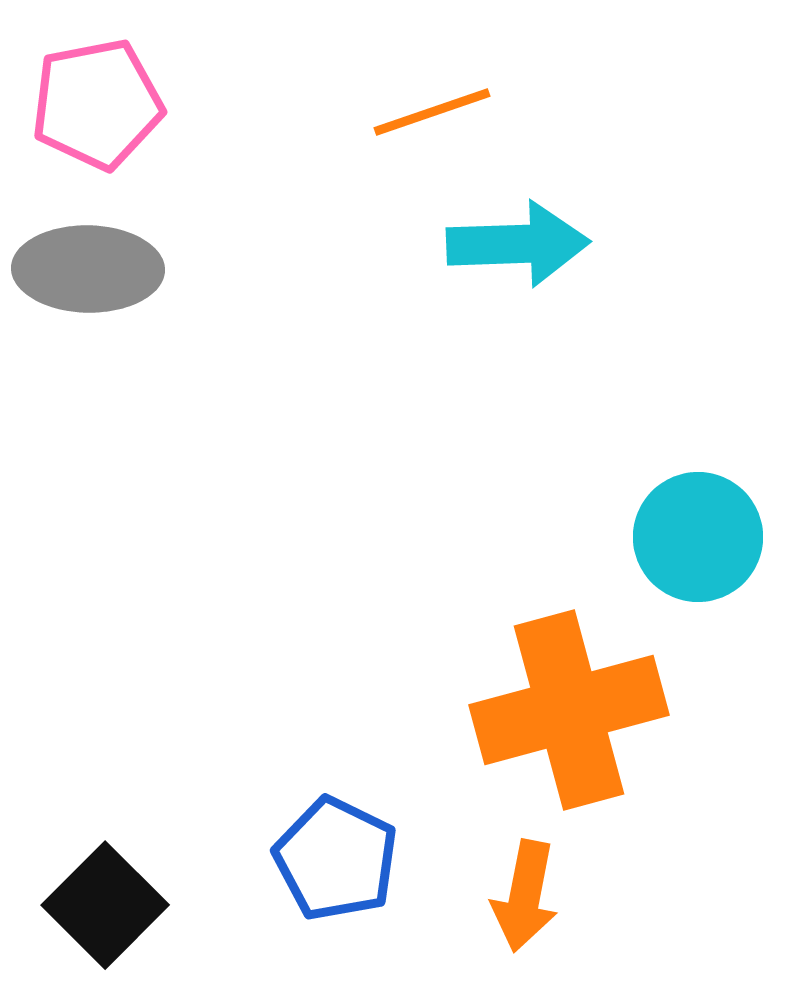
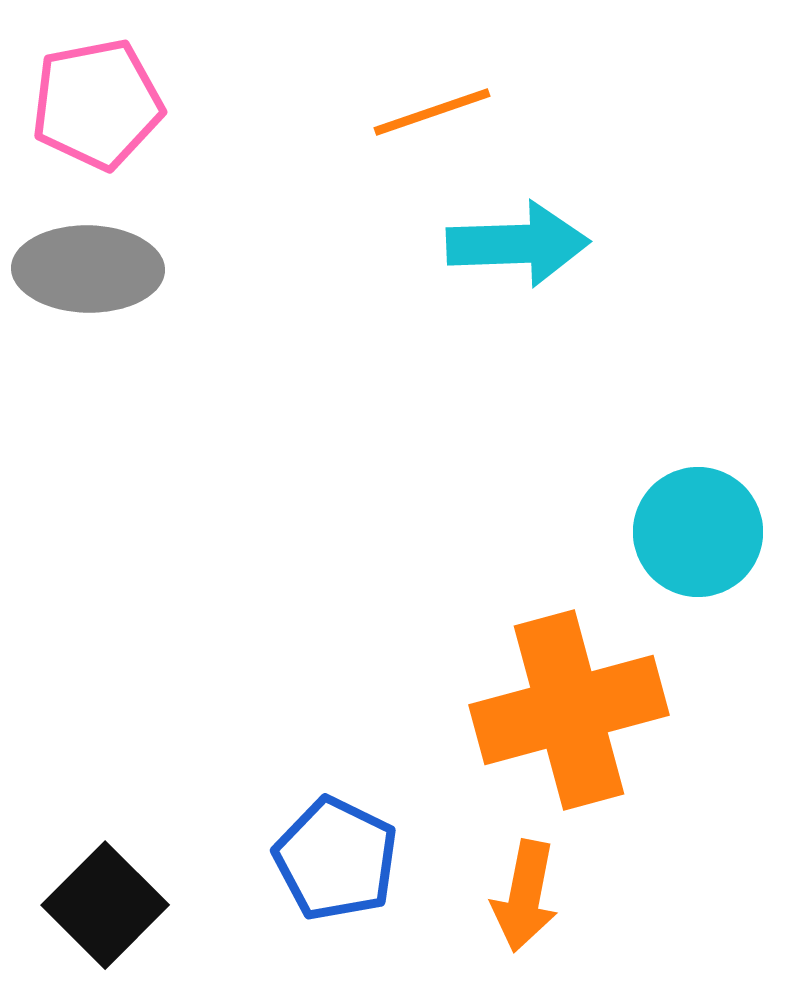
cyan circle: moved 5 px up
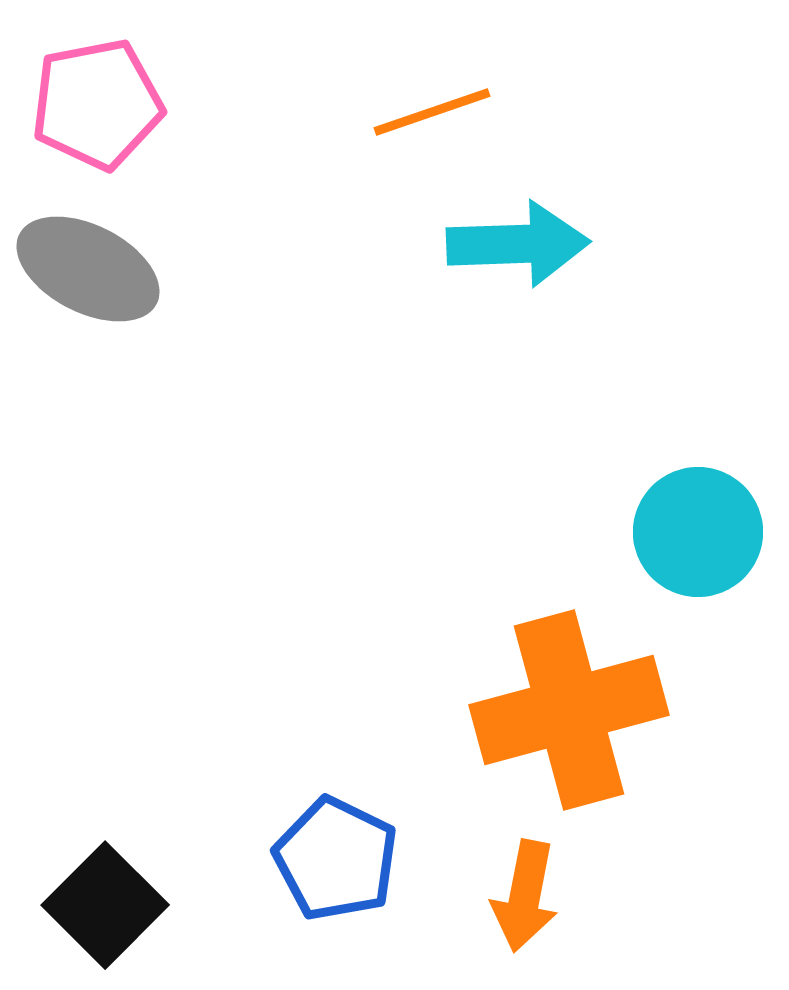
gray ellipse: rotated 26 degrees clockwise
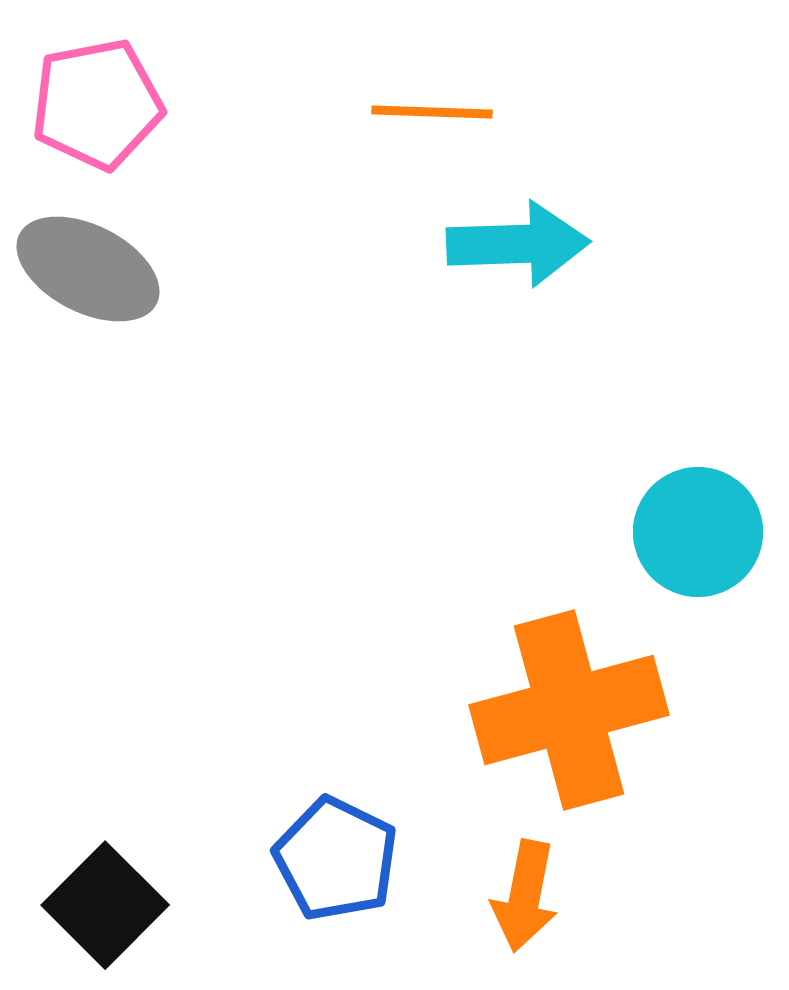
orange line: rotated 21 degrees clockwise
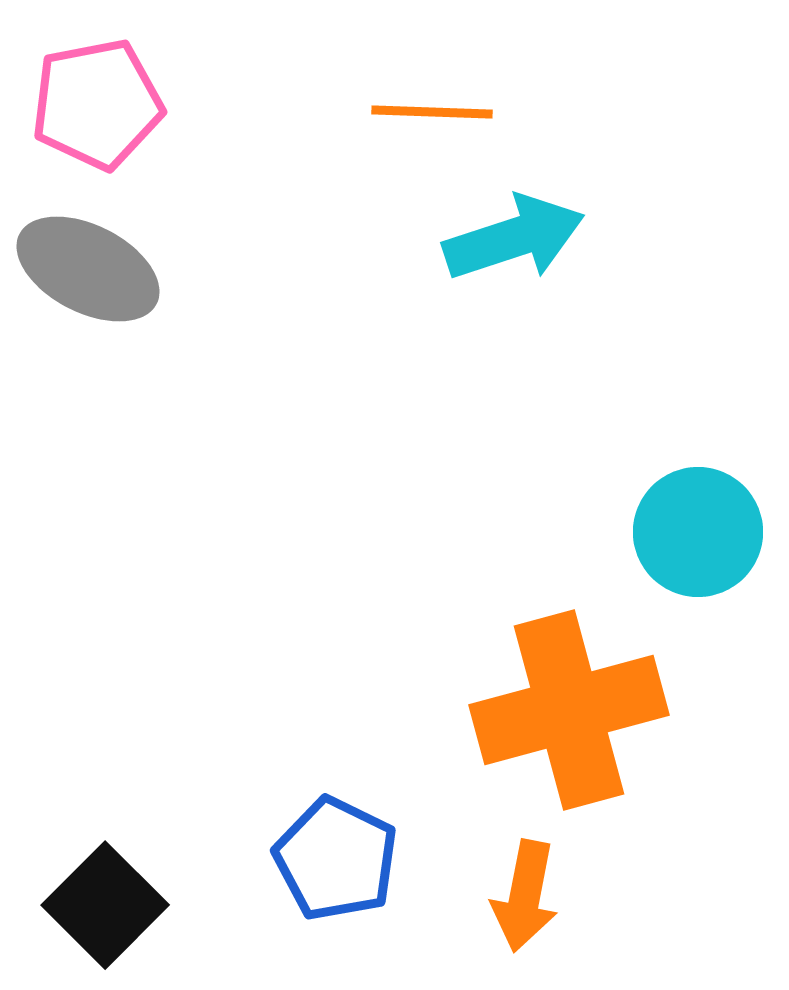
cyan arrow: moved 4 px left, 6 px up; rotated 16 degrees counterclockwise
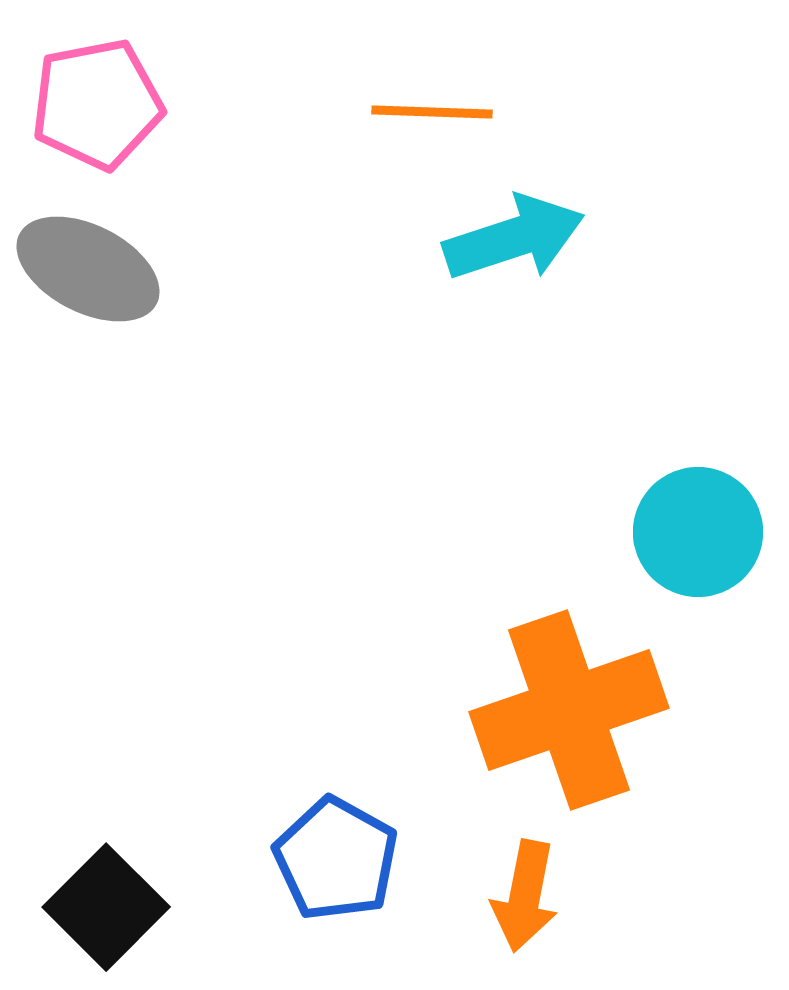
orange cross: rotated 4 degrees counterclockwise
blue pentagon: rotated 3 degrees clockwise
black square: moved 1 px right, 2 px down
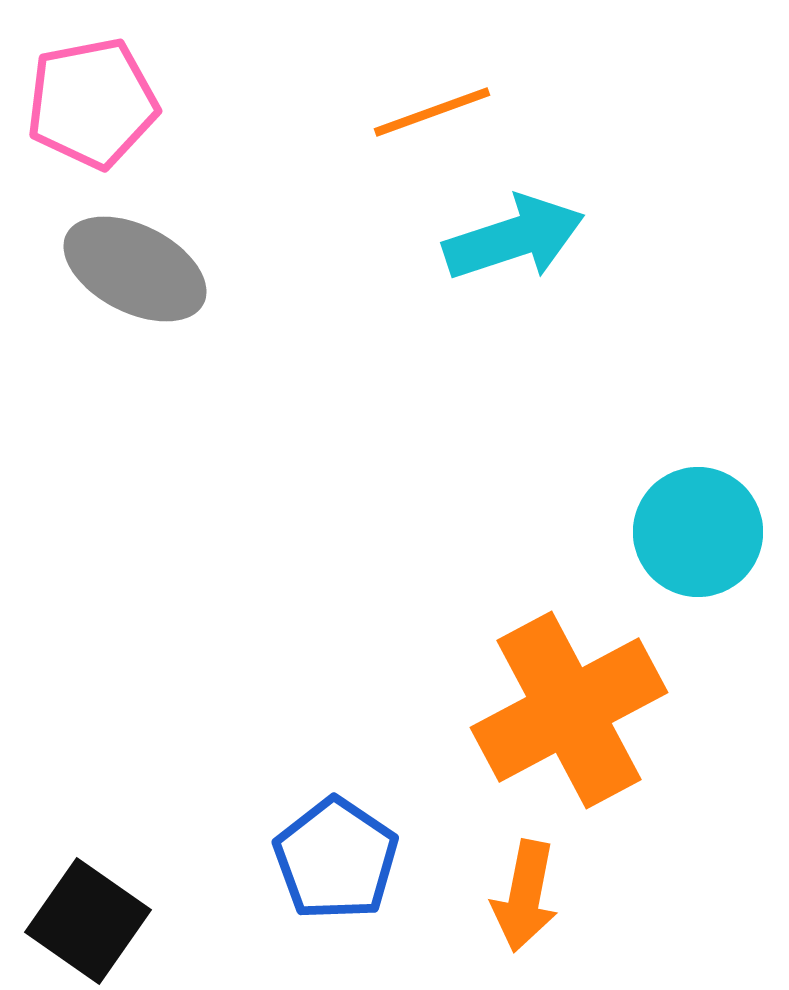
pink pentagon: moved 5 px left, 1 px up
orange line: rotated 22 degrees counterclockwise
gray ellipse: moved 47 px right
orange cross: rotated 9 degrees counterclockwise
blue pentagon: rotated 5 degrees clockwise
black square: moved 18 px left, 14 px down; rotated 10 degrees counterclockwise
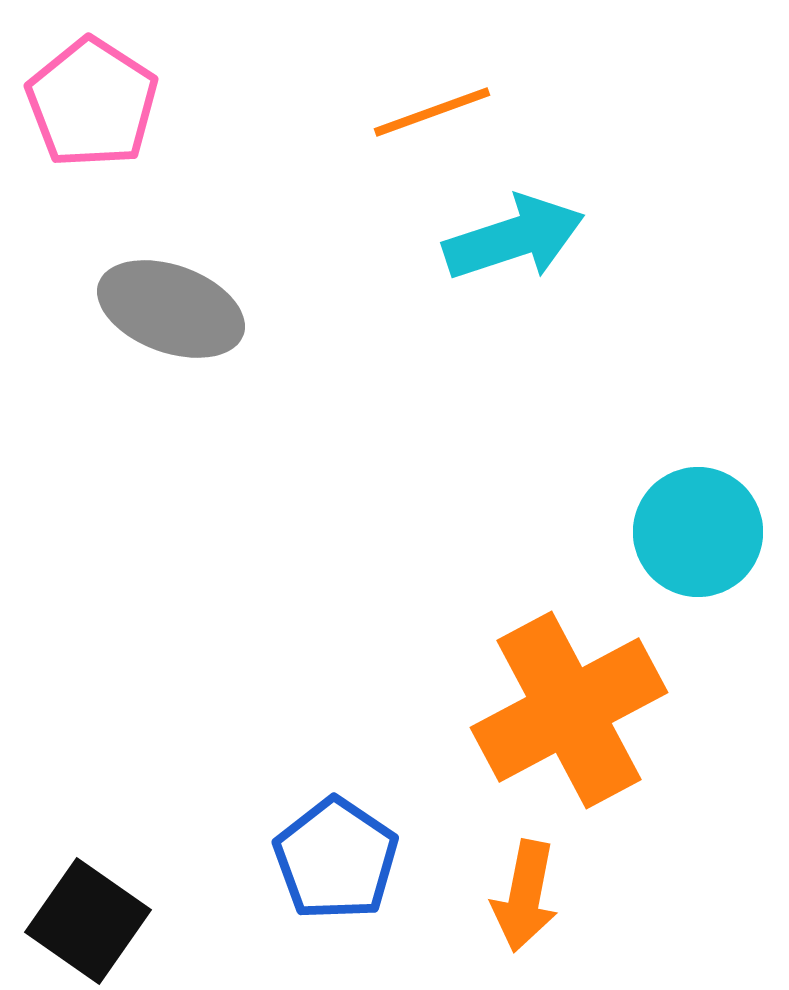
pink pentagon: rotated 28 degrees counterclockwise
gray ellipse: moved 36 px right, 40 px down; rotated 7 degrees counterclockwise
